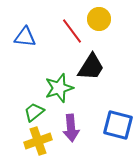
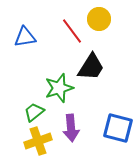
blue triangle: rotated 15 degrees counterclockwise
blue square: moved 3 px down
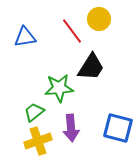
green star: rotated 12 degrees clockwise
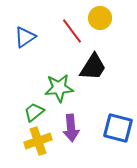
yellow circle: moved 1 px right, 1 px up
blue triangle: rotated 25 degrees counterclockwise
black trapezoid: moved 2 px right
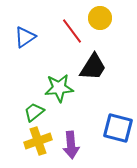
purple arrow: moved 17 px down
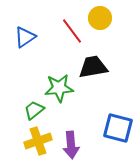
black trapezoid: rotated 132 degrees counterclockwise
green trapezoid: moved 2 px up
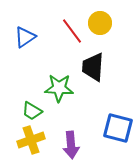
yellow circle: moved 5 px down
black trapezoid: rotated 76 degrees counterclockwise
green star: rotated 8 degrees clockwise
green trapezoid: moved 2 px left, 1 px down; rotated 110 degrees counterclockwise
yellow cross: moved 7 px left, 1 px up
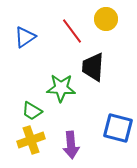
yellow circle: moved 6 px right, 4 px up
green star: moved 2 px right
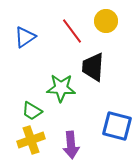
yellow circle: moved 2 px down
blue square: moved 1 px left, 2 px up
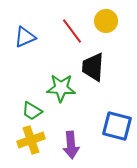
blue triangle: rotated 10 degrees clockwise
